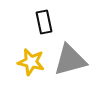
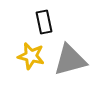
yellow star: moved 6 px up
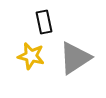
gray triangle: moved 5 px right, 2 px up; rotated 18 degrees counterclockwise
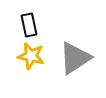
black rectangle: moved 15 px left, 3 px down
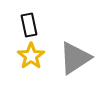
yellow star: rotated 24 degrees clockwise
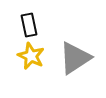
yellow star: rotated 12 degrees counterclockwise
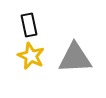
gray triangle: rotated 30 degrees clockwise
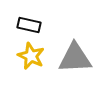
black rectangle: rotated 65 degrees counterclockwise
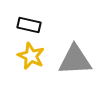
gray triangle: moved 2 px down
